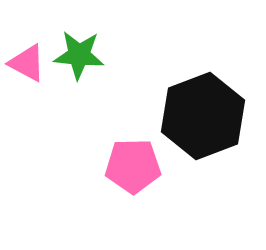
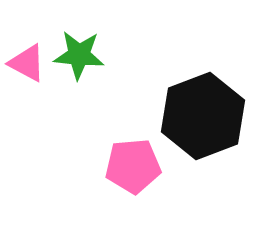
pink pentagon: rotated 4 degrees counterclockwise
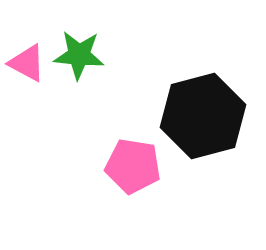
black hexagon: rotated 6 degrees clockwise
pink pentagon: rotated 14 degrees clockwise
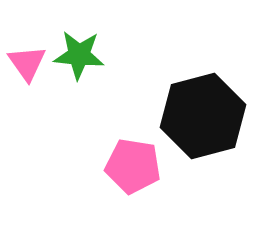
pink triangle: rotated 27 degrees clockwise
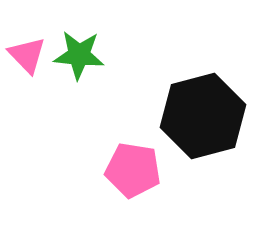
pink triangle: moved 8 px up; rotated 9 degrees counterclockwise
pink pentagon: moved 4 px down
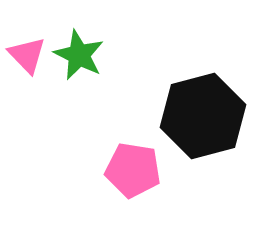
green star: rotated 21 degrees clockwise
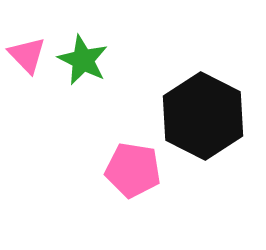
green star: moved 4 px right, 5 px down
black hexagon: rotated 18 degrees counterclockwise
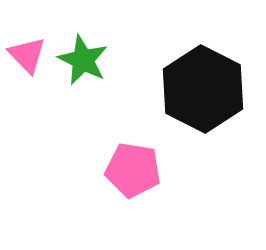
black hexagon: moved 27 px up
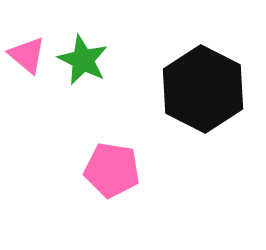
pink triangle: rotated 6 degrees counterclockwise
pink pentagon: moved 21 px left
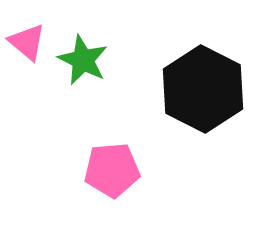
pink triangle: moved 13 px up
pink pentagon: rotated 14 degrees counterclockwise
